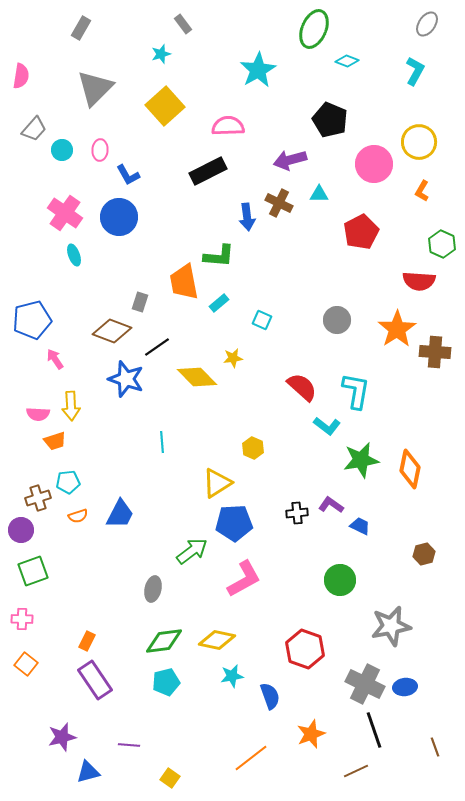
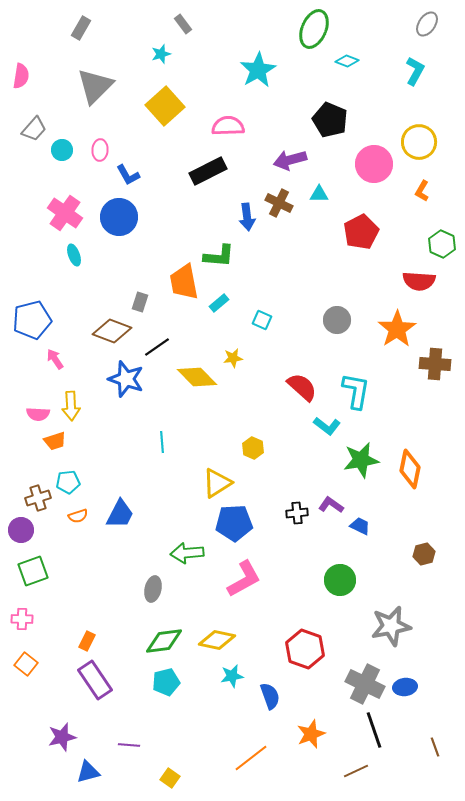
gray triangle at (95, 88): moved 2 px up
brown cross at (435, 352): moved 12 px down
green arrow at (192, 551): moved 5 px left, 2 px down; rotated 148 degrees counterclockwise
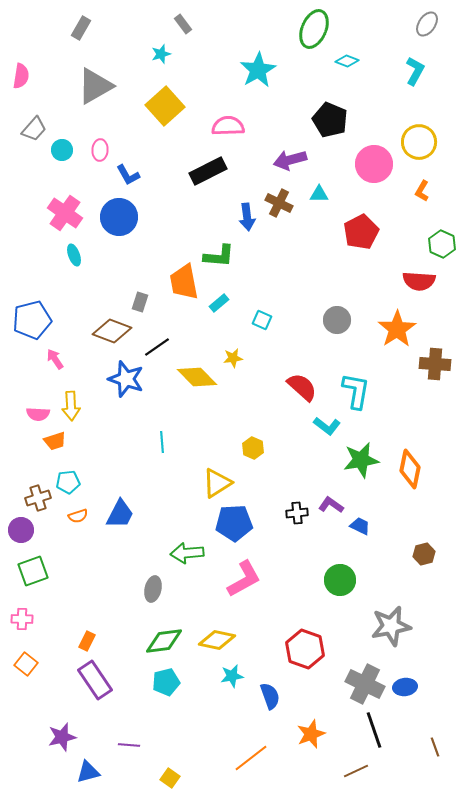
gray triangle at (95, 86): rotated 15 degrees clockwise
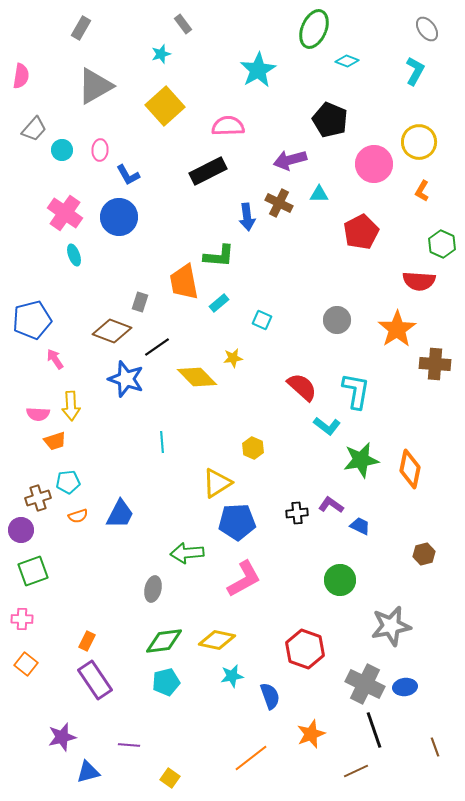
gray ellipse at (427, 24): moved 5 px down; rotated 70 degrees counterclockwise
blue pentagon at (234, 523): moved 3 px right, 1 px up
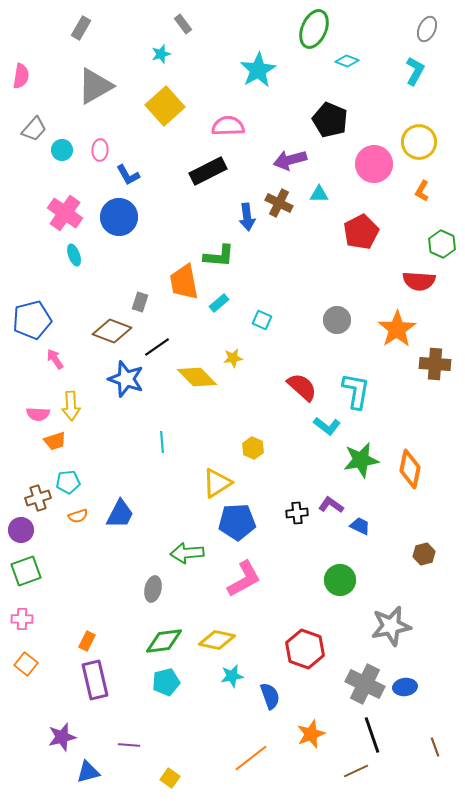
gray ellipse at (427, 29): rotated 60 degrees clockwise
green square at (33, 571): moved 7 px left
purple rectangle at (95, 680): rotated 21 degrees clockwise
black line at (374, 730): moved 2 px left, 5 px down
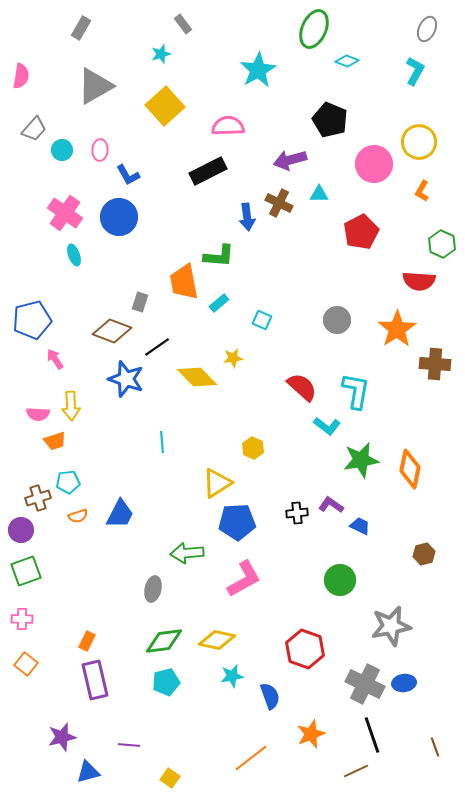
blue ellipse at (405, 687): moved 1 px left, 4 px up
